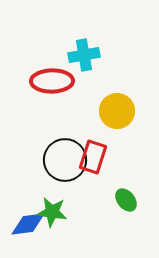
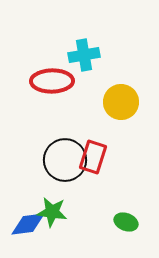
yellow circle: moved 4 px right, 9 px up
green ellipse: moved 22 px down; rotated 30 degrees counterclockwise
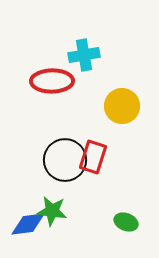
yellow circle: moved 1 px right, 4 px down
green star: moved 1 px up
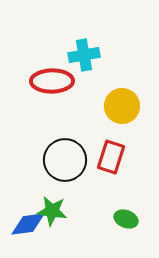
red rectangle: moved 18 px right
green ellipse: moved 3 px up
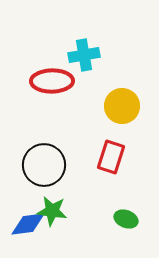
black circle: moved 21 px left, 5 px down
